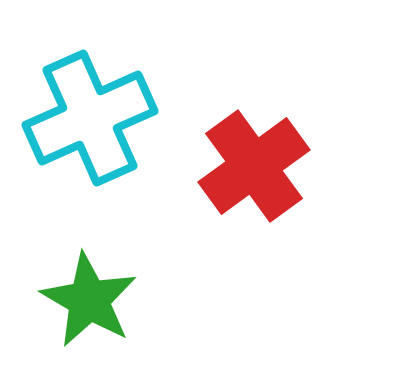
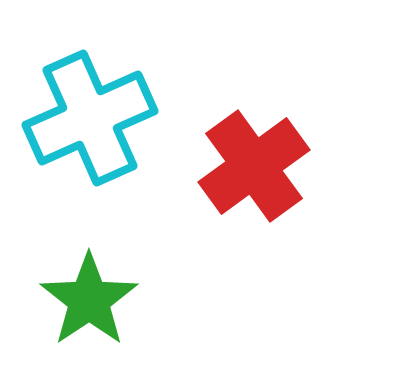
green star: rotated 8 degrees clockwise
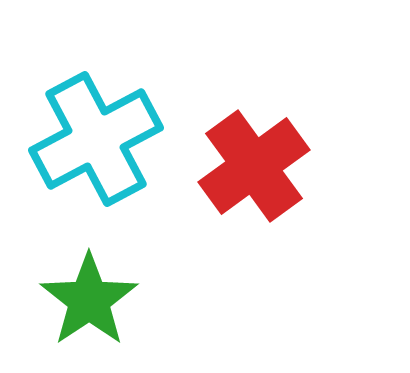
cyan cross: moved 6 px right, 21 px down; rotated 4 degrees counterclockwise
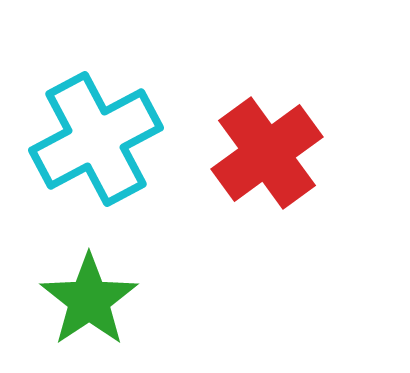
red cross: moved 13 px right, 13 px up
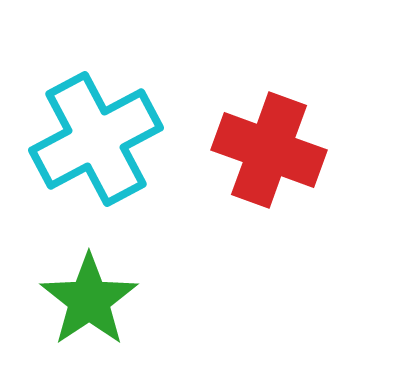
red cross: moved 2 px right, 3 px up; rotated 34 degrees counterclockwise
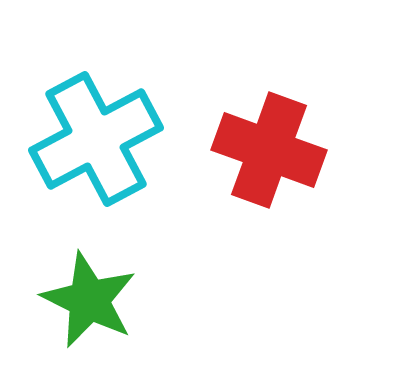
green star: rotated 12 degrees counterclockwise
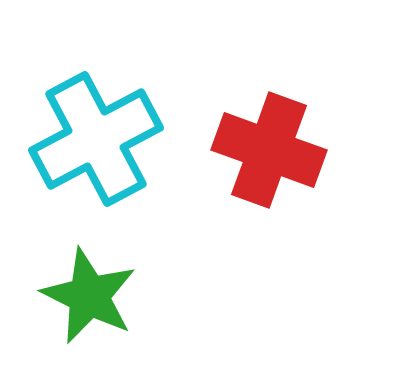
green star: moved 4 px up
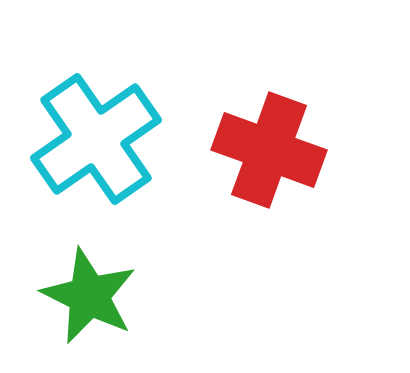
cyan cross: rotated 7 degrees counterclockwise
